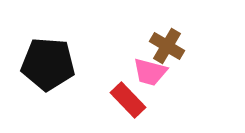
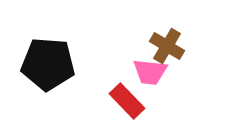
pink trapezoid: rotated 9 degrees counterclockwise
red rectangle: moved 1 px left, 1 px down
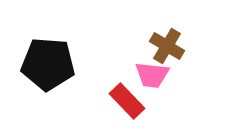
pink trapezoid: moved 2 px right, 3 px down
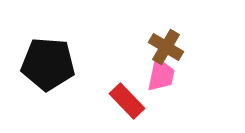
brown cross: moved 1 px left, 1 px down
pink trapezoid: moved 9 px right; rotated 84 degrees counterclockwise
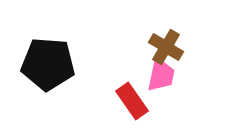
red rectangle: moved 5 px right; rotated 9 degrees clockwise
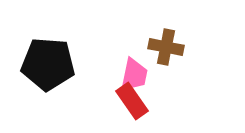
brown cross: rotated 20 degrees counterclockwise
pink trapezoid: moved 27 px left
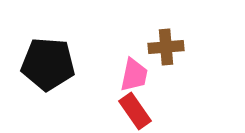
brown cross: rotated 16 degrees counterclockwise
red rectangle: moved 3 px right, 10 px down
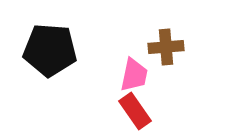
black pentagon: moved 2 px right, 14 px up
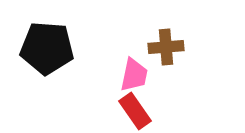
black pentagon: moved 3 px left, 2 px up
